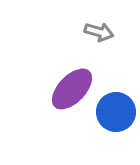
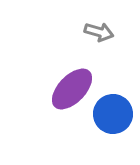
blue circle: moved 3 px left, 2 px down
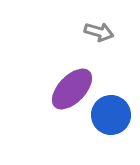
blue circle: moved 2 px left, 1 px down
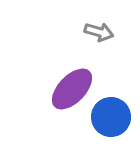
blue circle: moved 2 px down
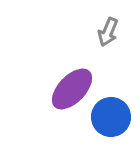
gray arrow: moved 9 px right; rotated 96 degrees clockwise
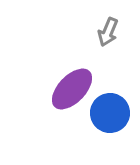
blue circle: moved 1 px left, 4 px up
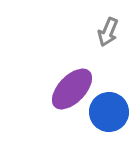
blue circle: moved 1 px left, 1 px up
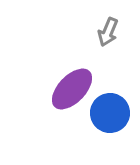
blue circle: moved 1 px right, 1 px down
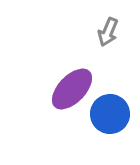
blue circle: moved 1 px down
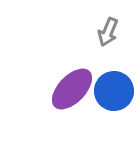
blue circle: moved 4 px right, 23 px up
